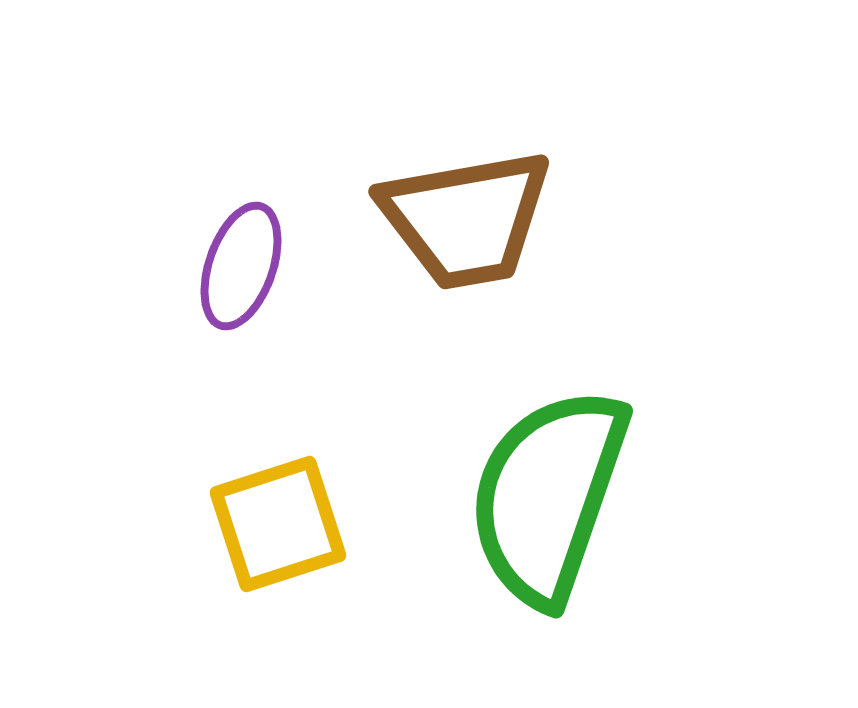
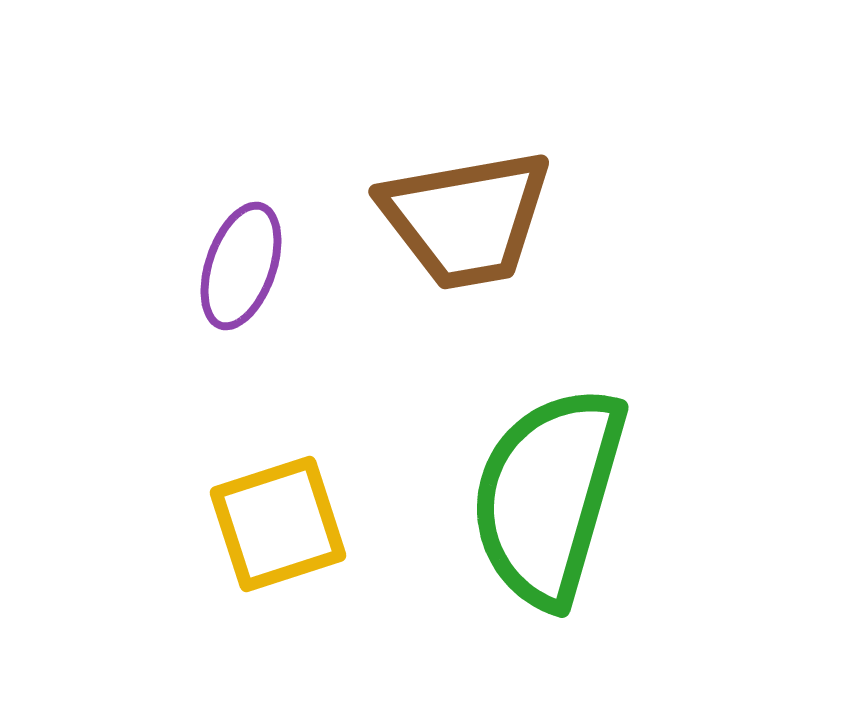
green semicircle: rotated 3 degrees counterclockwise
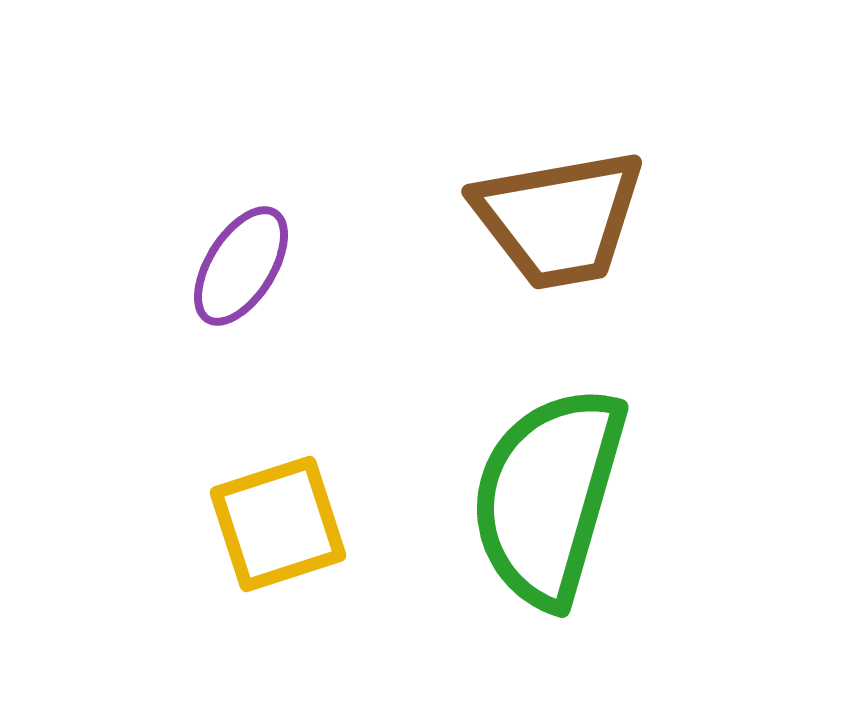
brown trapezoid: moved 93 px right
purple ellipse: rotated 13 degrees clockwise
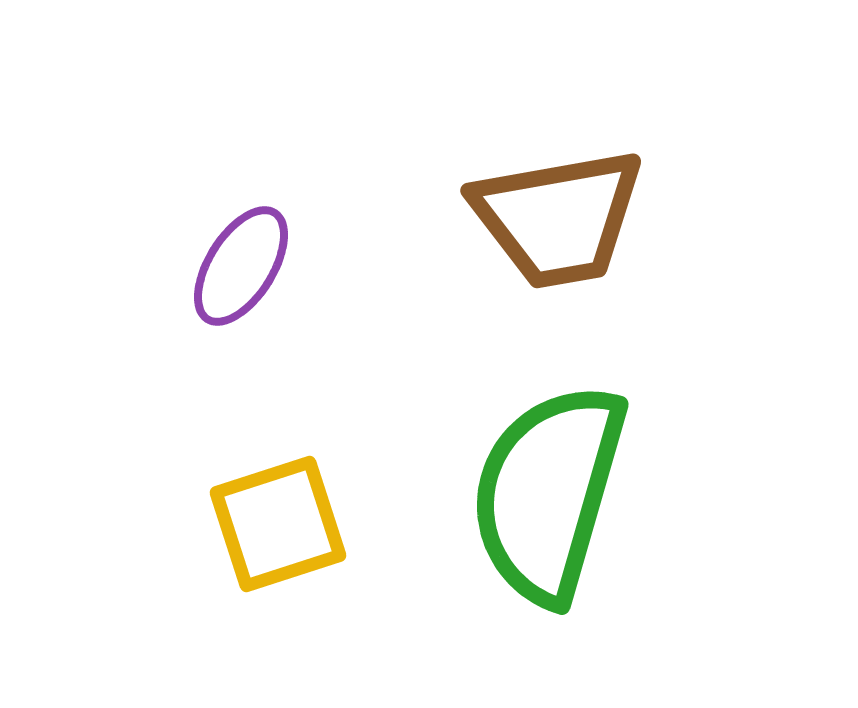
brown trapezoid: moved 1 px left, 1 px up
green semicircle: moved 3 px up
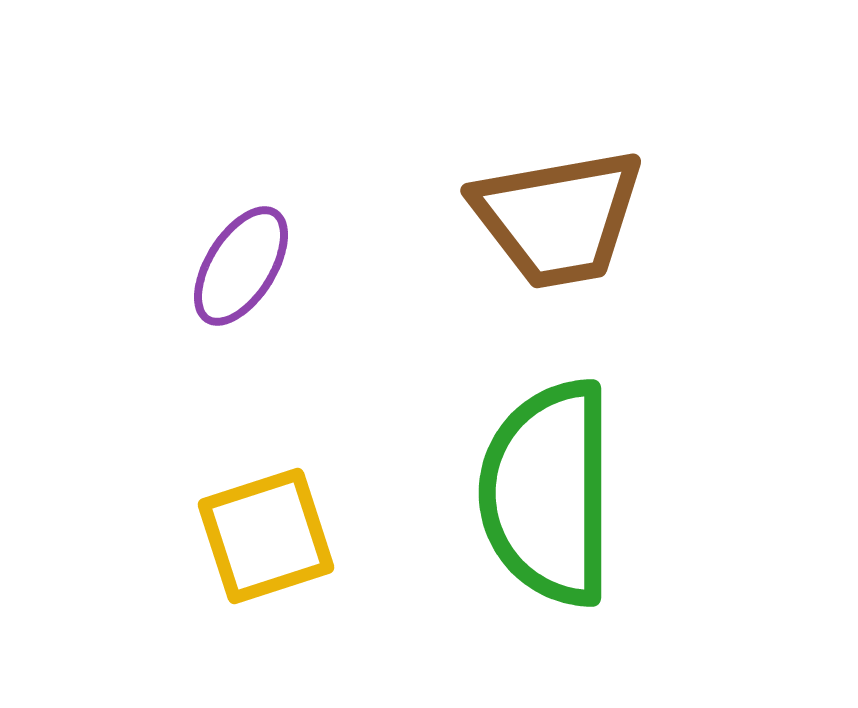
green semicircle: rotated 16 degrees counterclockwise
yellow square: moved 12 px left, 12 px down
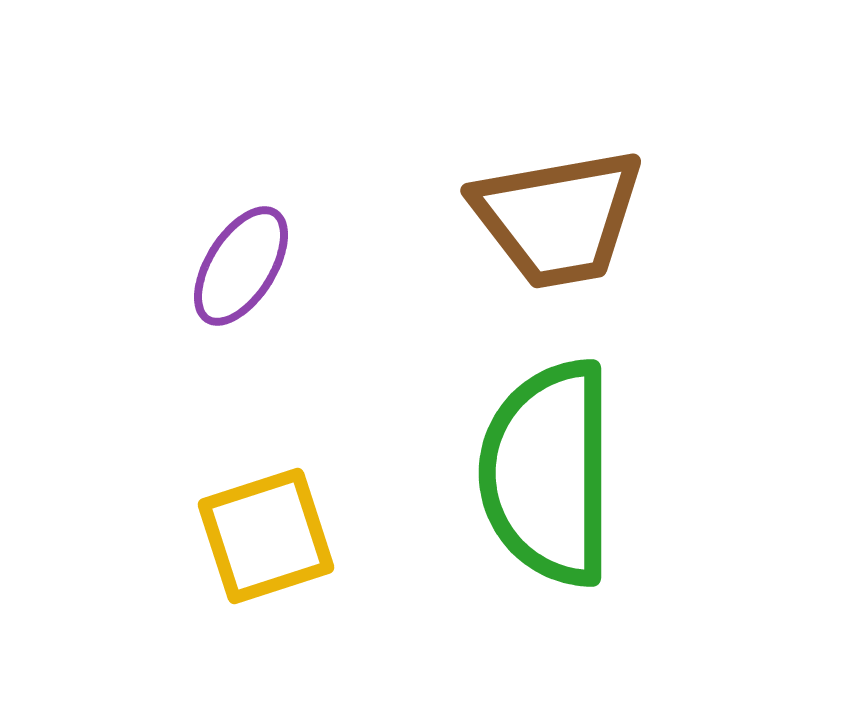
green semicircle: moved 20 px up
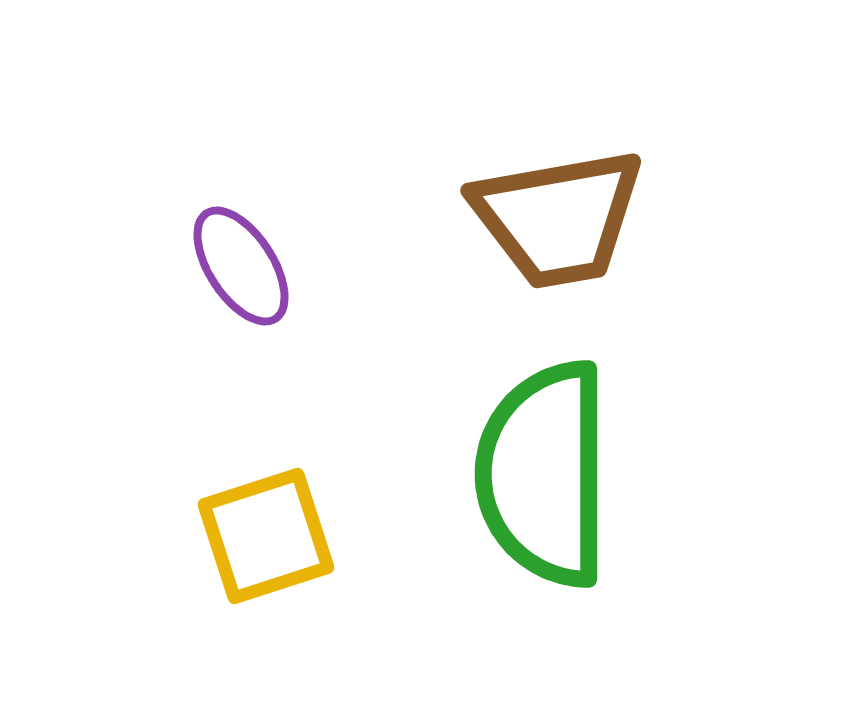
purple ellipse: rotated 65 degrees counterclockwise
green semicircle: moved 4 px left, 1 px down
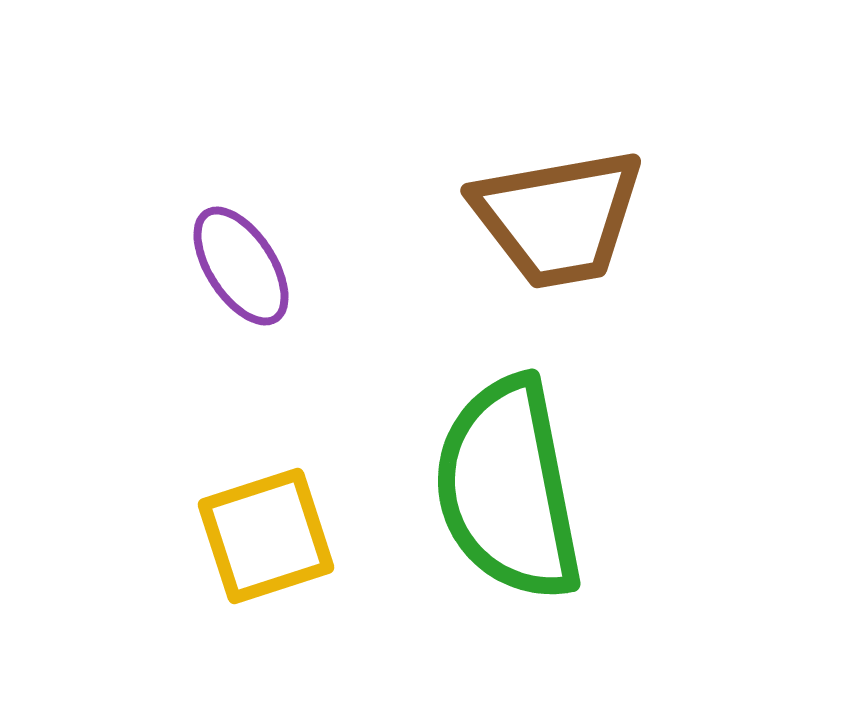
green semicircle: moved 36 px left, 15 px down; rotated 11 degrees counterclockwise
